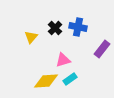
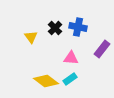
yellow triangle: rotated 16 degrees counterclockwise
pink triangle: moved 8 px right, 2 px up; rotated 21 degrees clockwise
yellow diamond: rotated 40 degrees clockwise
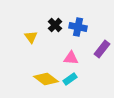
black cross: moved 3 px up
yellow diamond: moved 2 px up
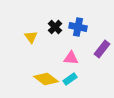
black cross: moved 2 px down
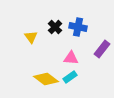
cyan rectangle: moved 2 px up
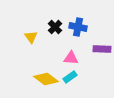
purple rectangle: rotated 54 degrees clockwise
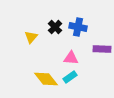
yellow triangle: rotated 16 degrees clockwise
yellow diamond: rotated 15 degrees clockwise
